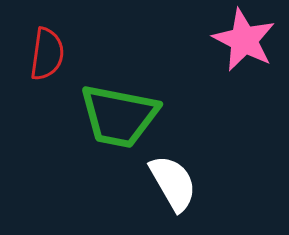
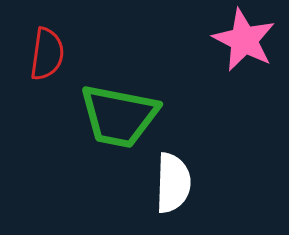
white semicircle: rotated 32 degrees clockwise
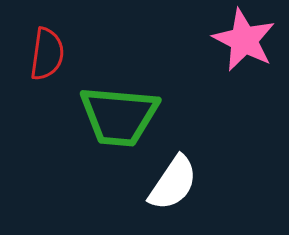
green trapezoid: rotated 6 degrees counterclockwise
white semicircle: rotated 32 degrees clockwise
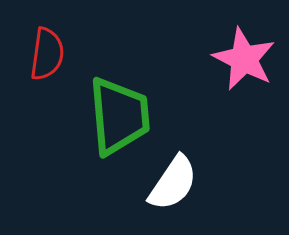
pink star: moved 19 px down
green trapezoid: rotated 100 degrees counterclockwise
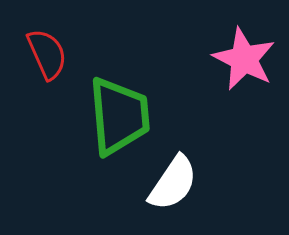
red semicircle: rotated 32 degrees counterclockwise
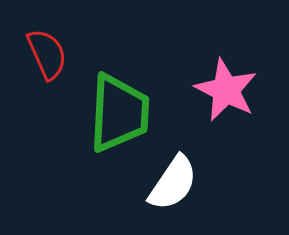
pink star: moved 18 px left, 31 px down
green trapezoid: moved 3 px up; rotated 8 degrees clockwise
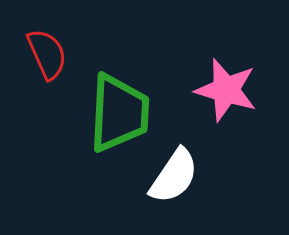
pink star: rotated 10 degrees counterclockwise
white semicircle: moved 1 px right, 7 px up
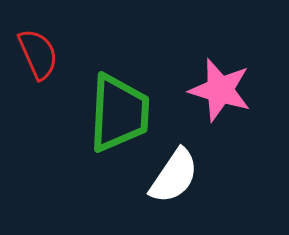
red semicircle: moved 9 px left
pink star: moved 6 px left
